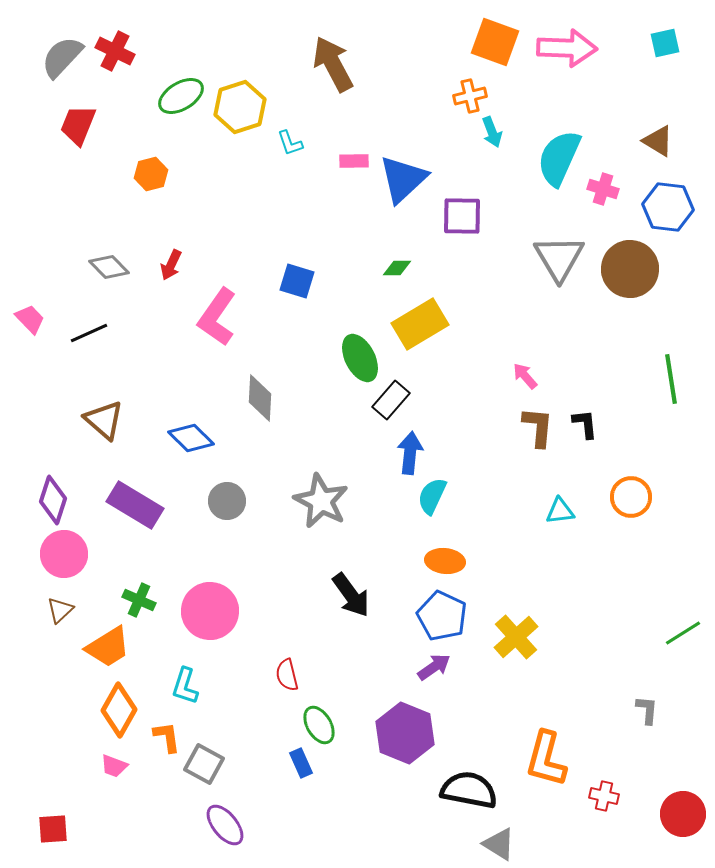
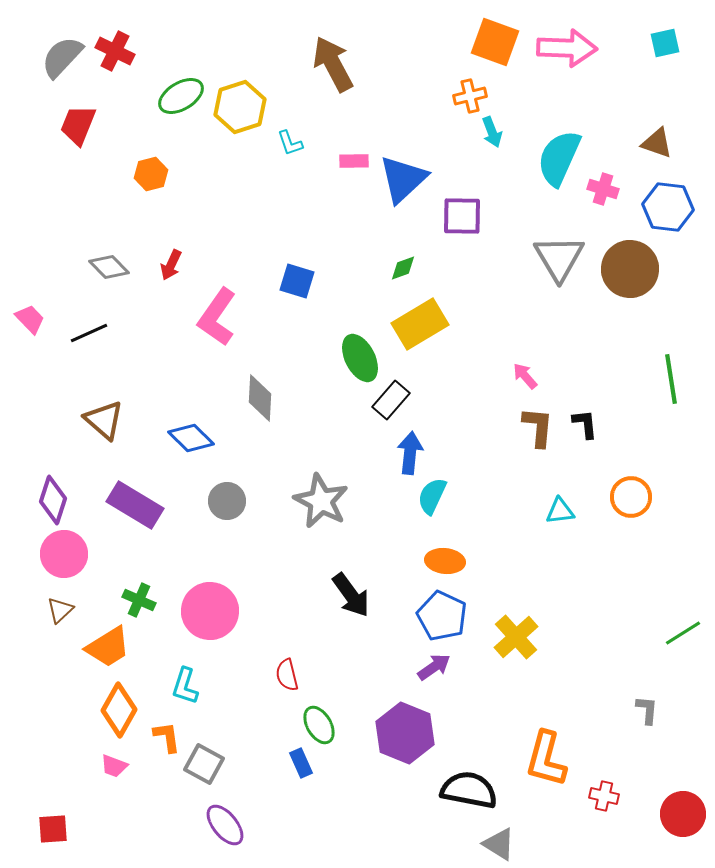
brown triangle at (658, 141): moved 1 px left, 2 px down; rotated 12 degrees counterclockwise
green diamond at (397, 268): moved 6 px right; rotated 20 degrees counterclockwise
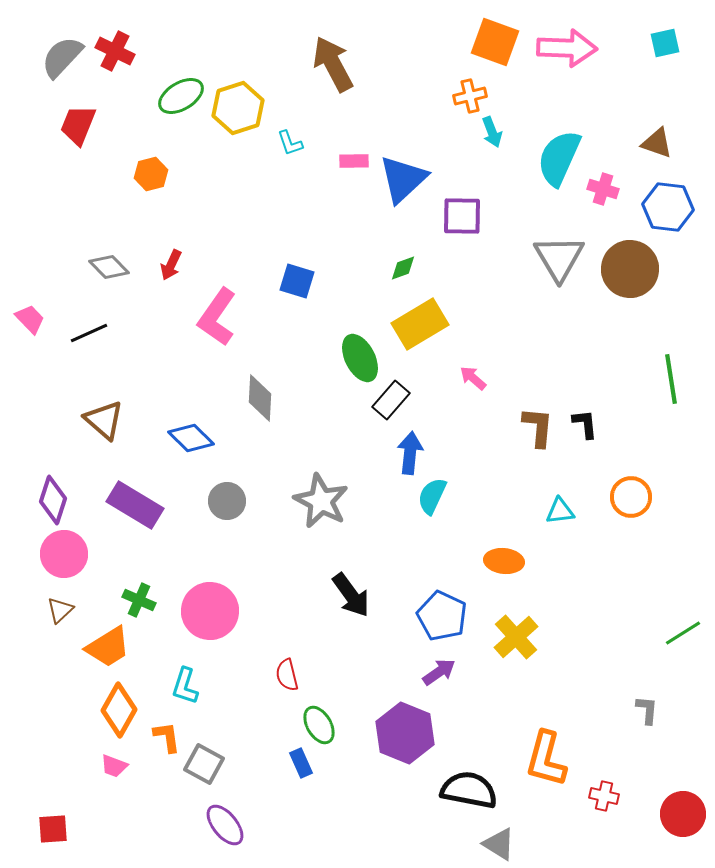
yellow hexagon at (240, 107): moved 2 px left, 1 px down
pink arrow at (525, 376): moved 52 px left, 2 px down; rotated 8 degrees counterclockwise
orange ellipse at (445, 561): moved 59 px right
purple arrow at (434, 667): moved 5 px right, 5 px down
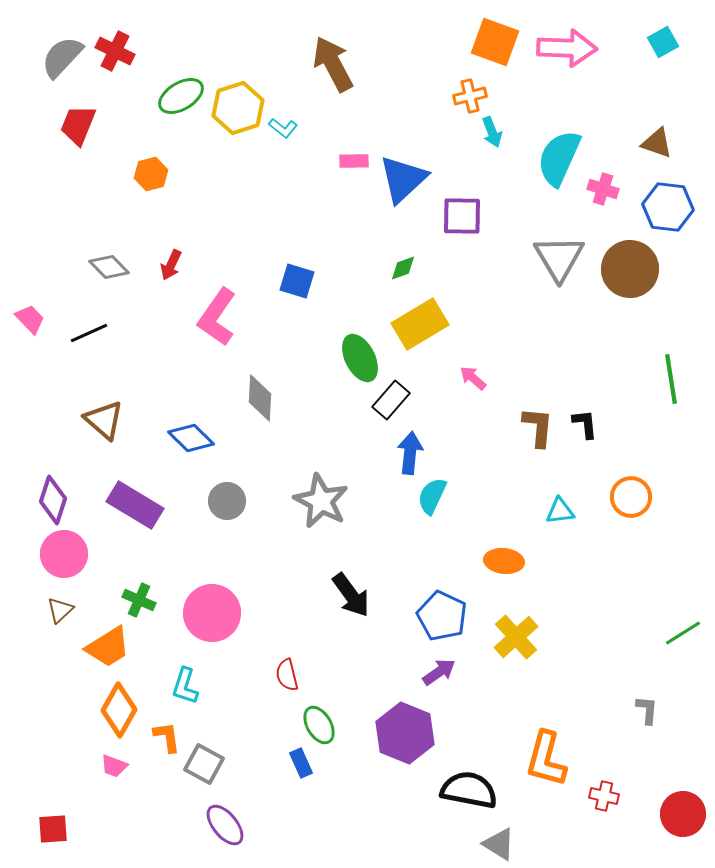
cyan square at (665, 43): moved 2 px left, 1 px up; rotated 16 degrees counterclockwise
cyan L-shape at (290, 143): moved 7 px left, 15 px up; rotated 32 degrees counterclockwise
pink circle at (210, 611): moved 2 px right, 2 px down
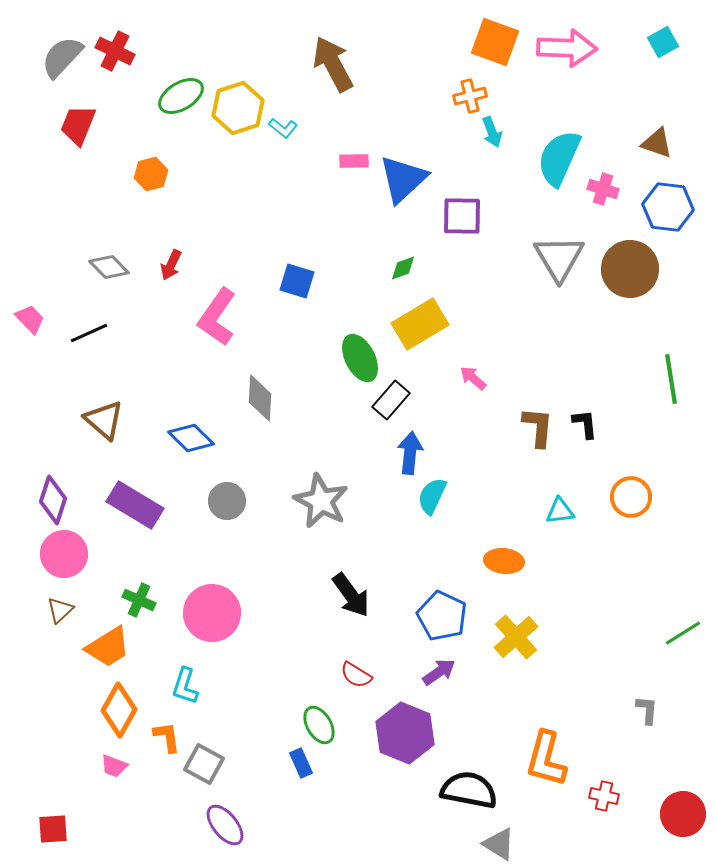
red semicircle at (287, 675): moved 69 px right; rotated 44 degrees counterclockwise
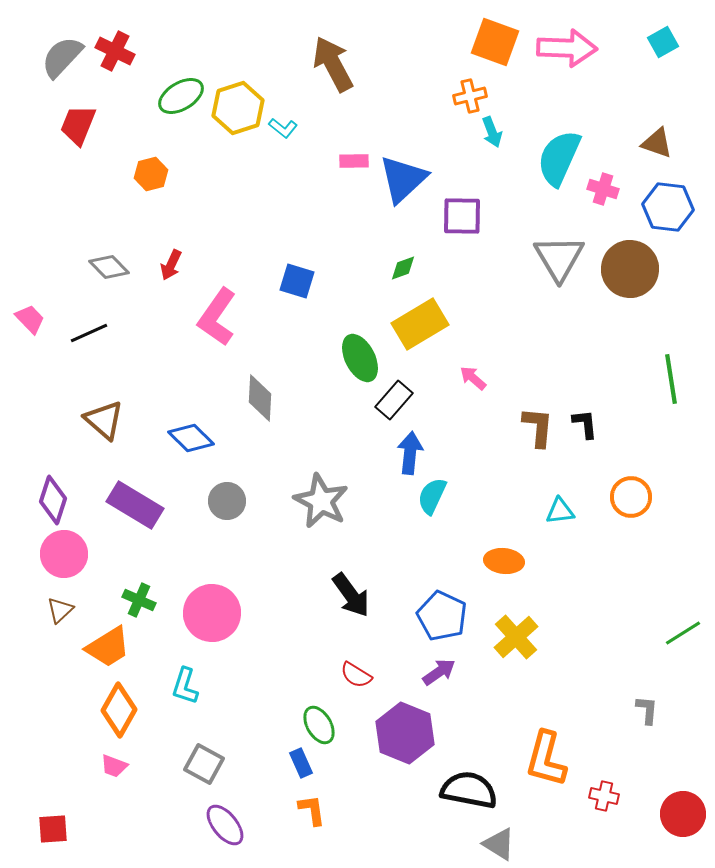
black rectangle at (391, 400): moved 3 px right
orange L-shape at (167, 737): moved 145 px right, 73 px down
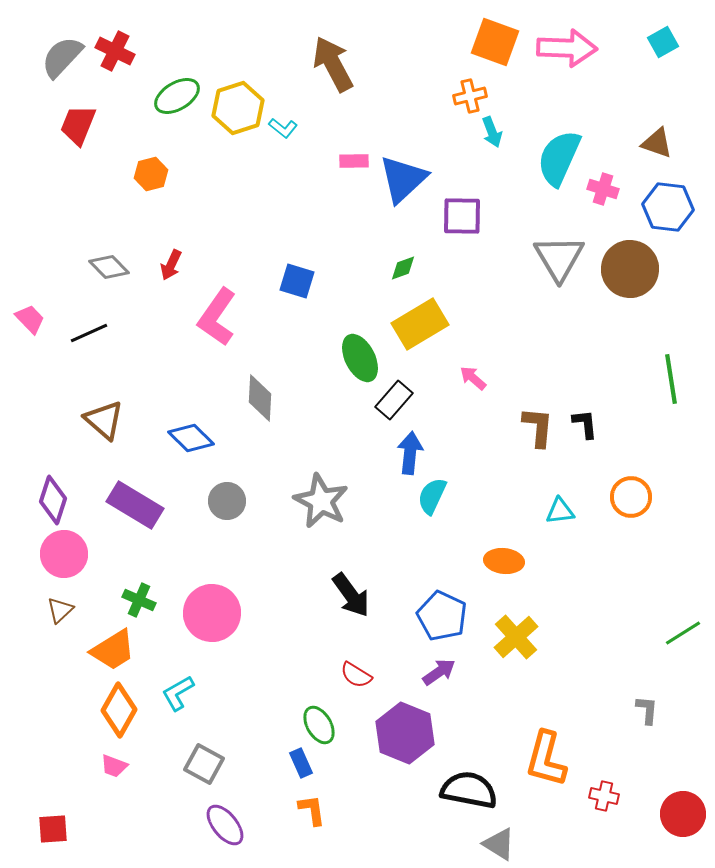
green ellipse at (181, 96): moved 4 px left
orange trapezoid at (108, 647): moved 5 px right, 3 px down
cyan L-shape at (185, 686): moved 7 px left, 7 px down; rotated 42 degrees clockwise
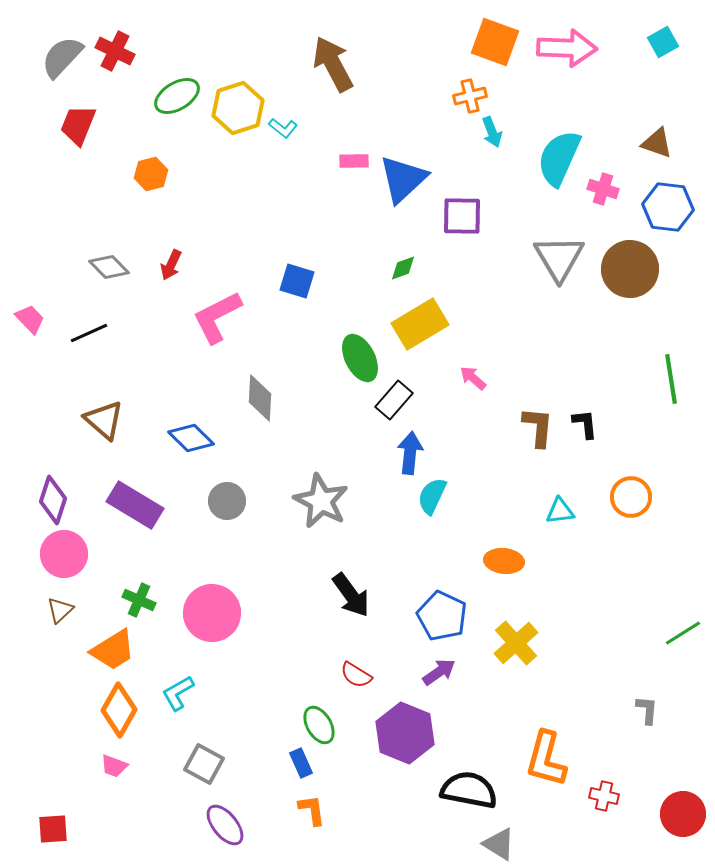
pink L-shape at (217, 317): rotated 28 degrees clockwise
yellow cross at (516, 637): moved 6 px down
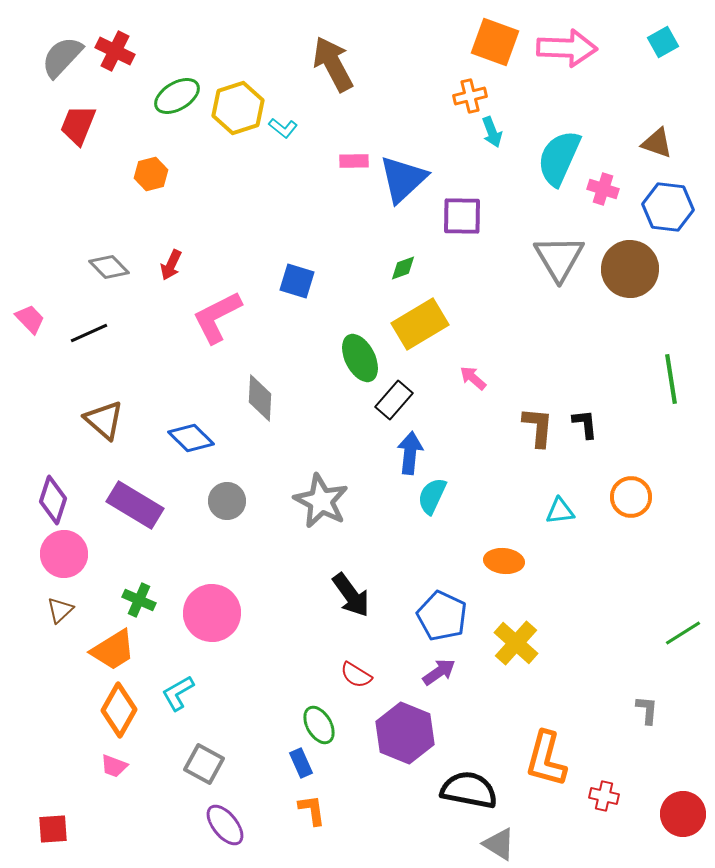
yellow cross at (516, 643): rotated 6 degrees counterclockwise
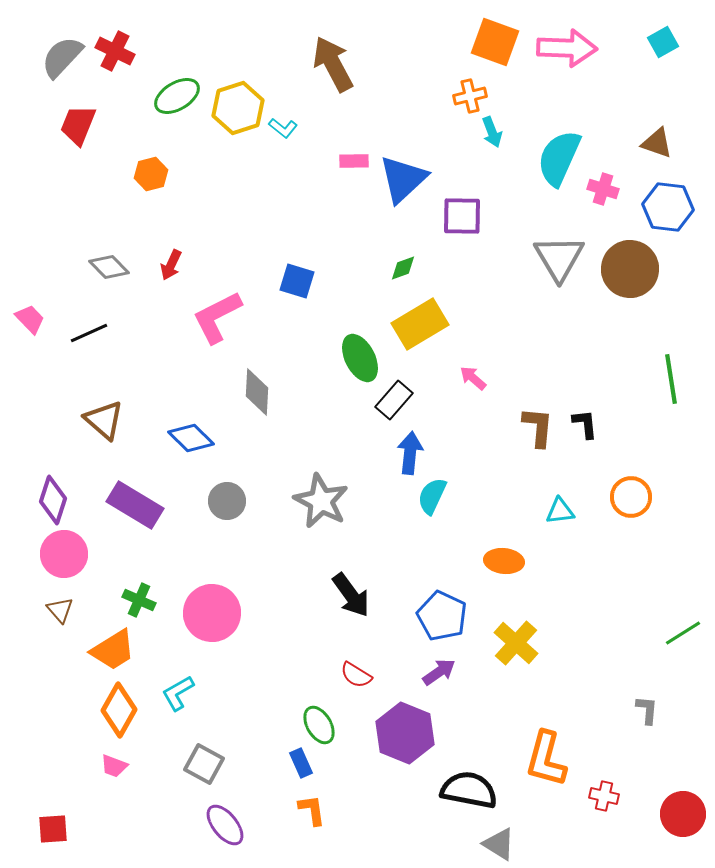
gray diamond at (260, 398): moved 3 px left, 6 px up
brown triangle at (60, 610): rotated 28 degrees counterclockwise
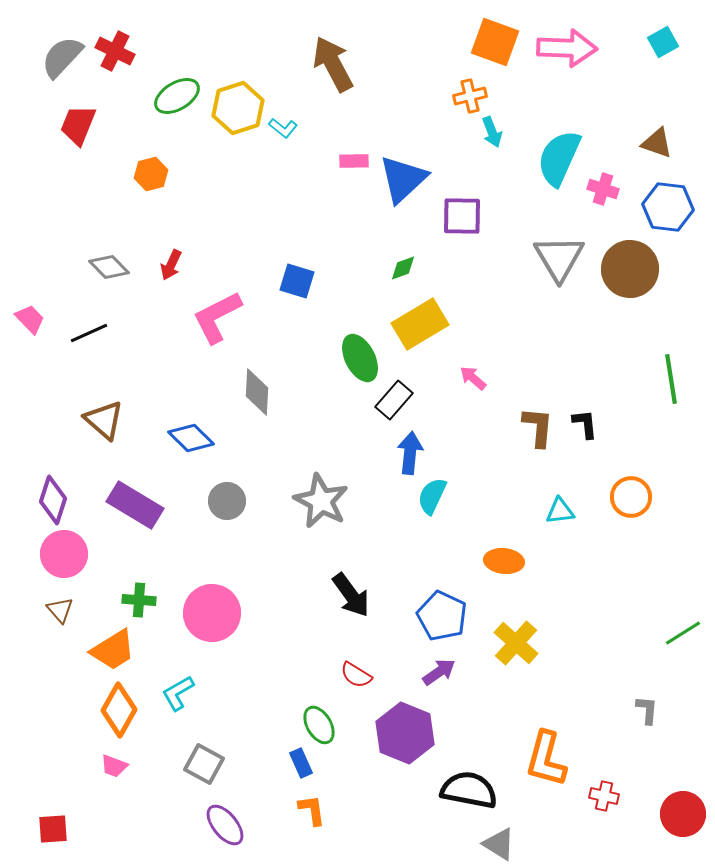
green cross at (139, 600): rotated 20 degrees counterclockwise
